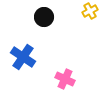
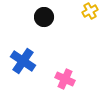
blue cross: moved 4 px down
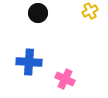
black circle: moved 6 px left, 4 px up
blue cross: moved 6 px right, 1 px down; rotated 30 degrees counterclockwise
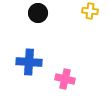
yellow cross: rotated 35 degrees clockwise
pink cross: rotated 12 degrees counterclockwise
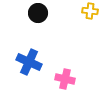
blue cross: rotated 20 degrees clockwise
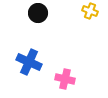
yellow cross: rotated 14 degrees clockwise
